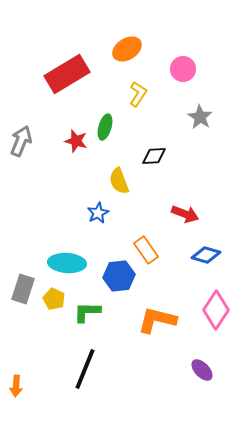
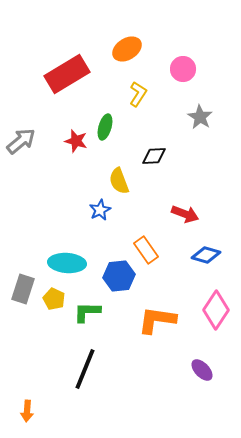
gray arrow: rotated 28 degrees clockwise
blue star: moved 2 px right, 3 px up
orange L-shape: rotated 6 degrees counterclockwise
orange arrow: moved 11 px right, 25 px down
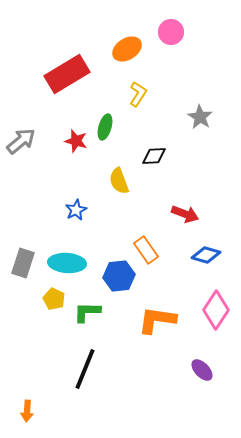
pink circle: moved 12 px left, 37 px up
blue star: moved 24 px left
gray rectangle: moved 26 px up
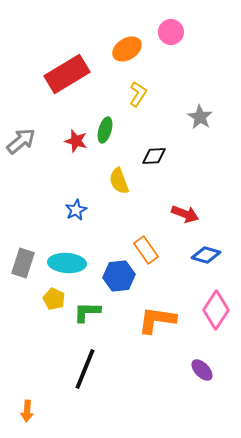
green ellipse: moved 3 px down
